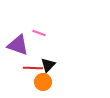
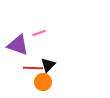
pink line: rotated 40 degrees counterclockwise
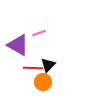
purple triangle: rotated 10 degrees clockwise
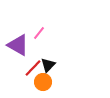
pink line: rotated 32 degrees counterclockwise
red line: rotated 48 degrees counterclockwise
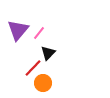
purple triangle: moved 15 px up; rotated 40 degrees clockwise
black triangle: moved 12 px up
orange circle: moved 1 px down
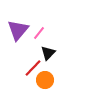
orange circle: moved 2 px right, 3 px up
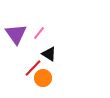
purple triangle: moved 2 px left, 4 px down; rotated 15 degrees counterclockwise
black triangle: moved 1 px right, 1 px down; rotated 42 degrees counterclockwise
orange circle: moved 2 px left, 2 px up
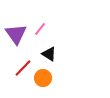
pink line: moved 1 px right, 4 px up
red line: moved 10 px left
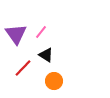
pink line: moved 1 px right, 3 px down
black triangle: moved 3 px left, 1 px down
orange circle: moved 11 px right, 3 px down
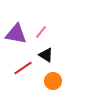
purple triangle: rotated 45 degrees counterclockwise
red line: rotated 12 degrees clockwise
orange circle: moved 1 px left
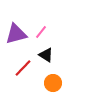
purple triangle: rotated 25 degrees counterclockwise
red line: rotated 12 degrees counterclockwise
orange circle: moved 2 px down
